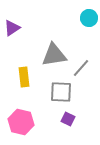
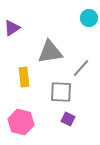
gray triangle: moved 4 px left, 3 px up
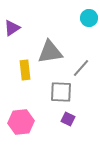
yellow rectangle: moved 1 px right, 7 px up
pink hexagon: rotated 20 degrees counterclockwise
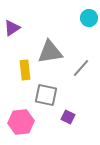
gray square: moved 15 px left, 3 px down; rotated 10 degrees clockwise
purple square: moved 2 px up
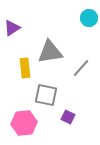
yellow rectangle: moved 2 px up
pink hexagon: moved 3 px right, 1 px down
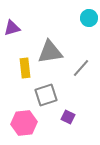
purple triangle: rotated 18 degrees clockwise
gray square: rotated 30 degrees counterclockwise
